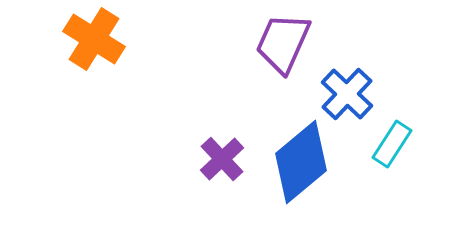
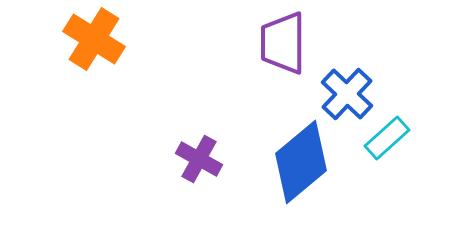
purple trapezoid: rotated 24 degrees counterclockwise
cyan rectangle: moved 5 px left, 6 px up; rotated 15 degrees clockwise
purple cross: moved 23 px left; rotated 18 degrees counterclockwise
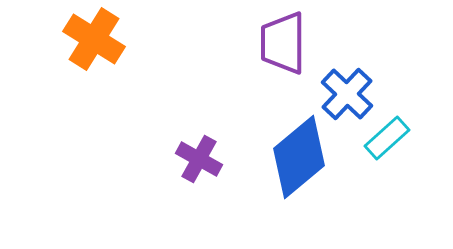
blue diamond: moved 2 px left, 5 px up
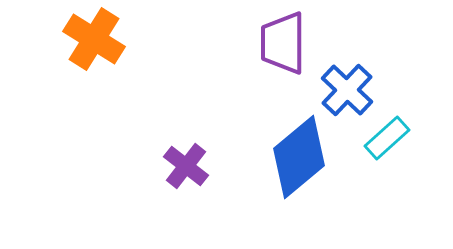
blue cross: moved 4 px up
purple cross: moved 13 px left, 7 px down; rotated 9 degrees clockwise
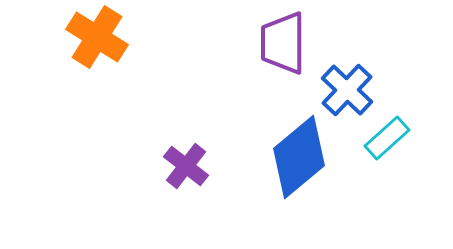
orange cross: moved 3 px right, 2 px up
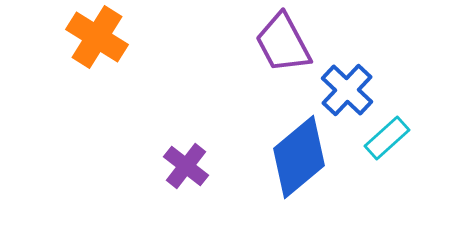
purple trapezoid: rotated 28 degrees counterclockwise
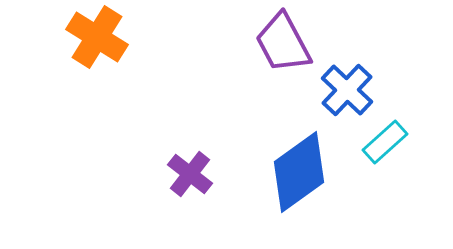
cyan rectangle: moved 2 px left, 4 px down
blue diamond: moved 15 px down; rotated 4 degrees clockwise
purple cross: moved 4 px right, 8 px down
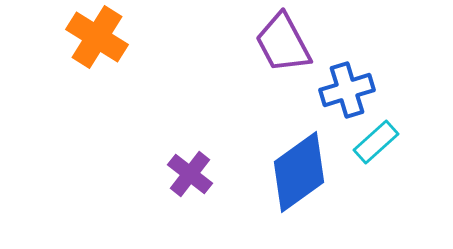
blue cross: rotated 30 degrees clockwise
cyan rectangle: moved 9 px left
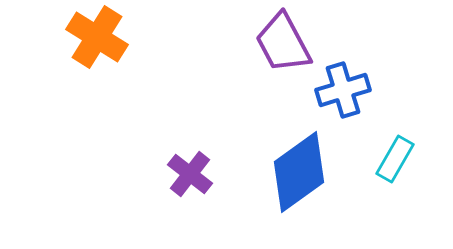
blue cross: moved 4 px left
cyan rectangle: moved 19 px right, 17 px down; rotated 18 degrees counterclockwise
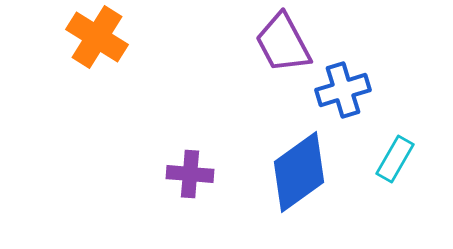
purple cross: rotated 33 degrees counterclockwise
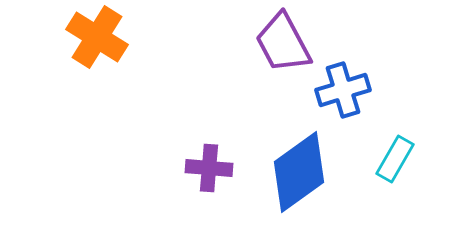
purple cross: moved 19 px right, 6 px up
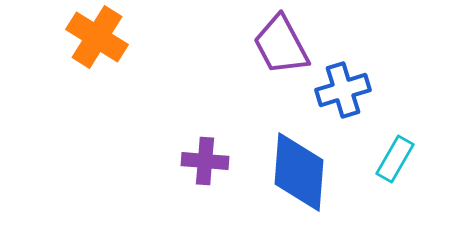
purple trapezoid: moved 2 px left, 2 px down
purple cross: moved 4 px left, 7 px up
blue diamond: rotated 50 degrees counterclockwise
